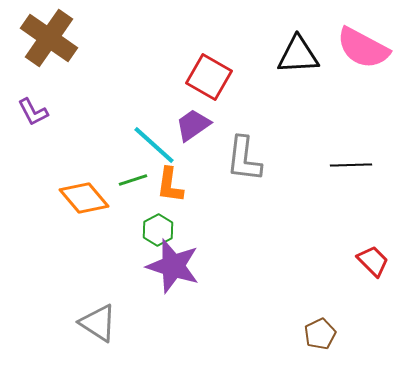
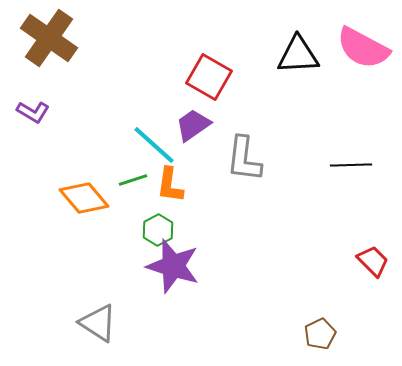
purple L-shape: rotated 32 degrees counterclockwise
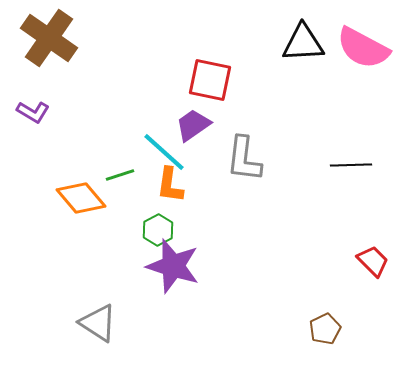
black triangle: moved 5 px right, 12 px up
red square: moved 1 px right, 3 px down; rotated 18 degrees counterclockwise
cyan line: moved 10 px right, 7 px down
green line: moved 13 px left, 5 px up
orange diamond: moved 3 px left
brown pentagon: moved 5 px right, 5 px up
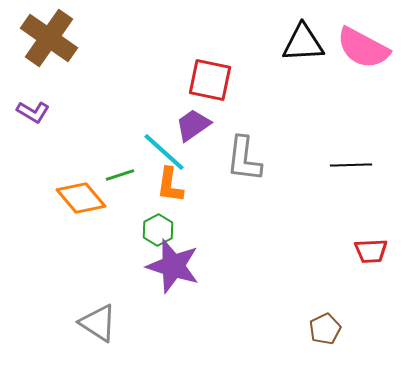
red trapezoid: moved 2 px left, 10 px up; rotated 132 degrees clockwise
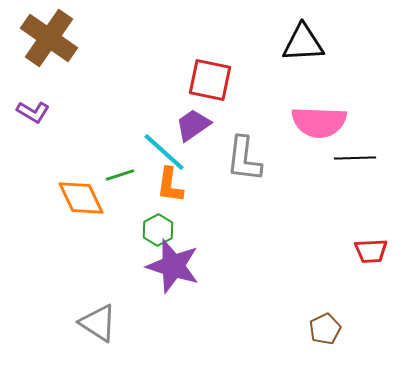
pink semicircle: moved 44 px left, 74 px down; rotated 26 degrees counterclockwise
black line: moved 4 px right, 7 px up
orange diamond: rotated 15 degrees clockwise
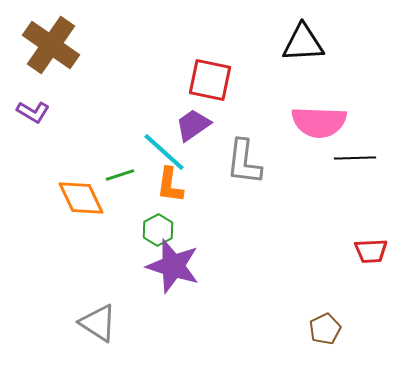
brown cross: moved 2 px right, 7 px down
gray L-shape: moved 3 px down
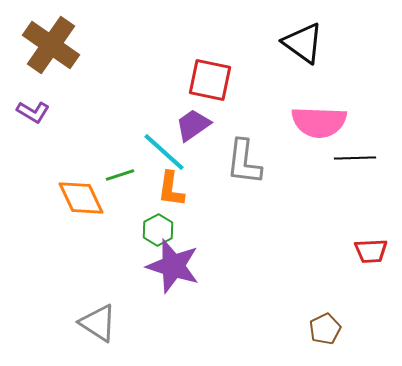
black triangle: rotated 39 degrees clockwise
orange L-shape: moved 1 px right, 4 px down
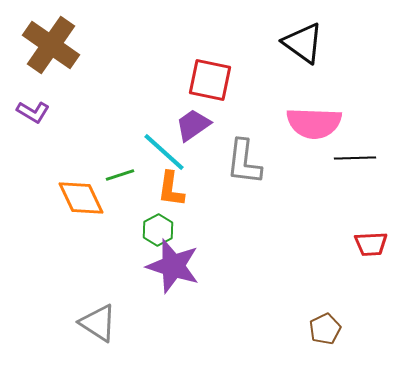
pink semicircle: moved 5 px left, 1 px down
red trapezoid: moved 7 px up
